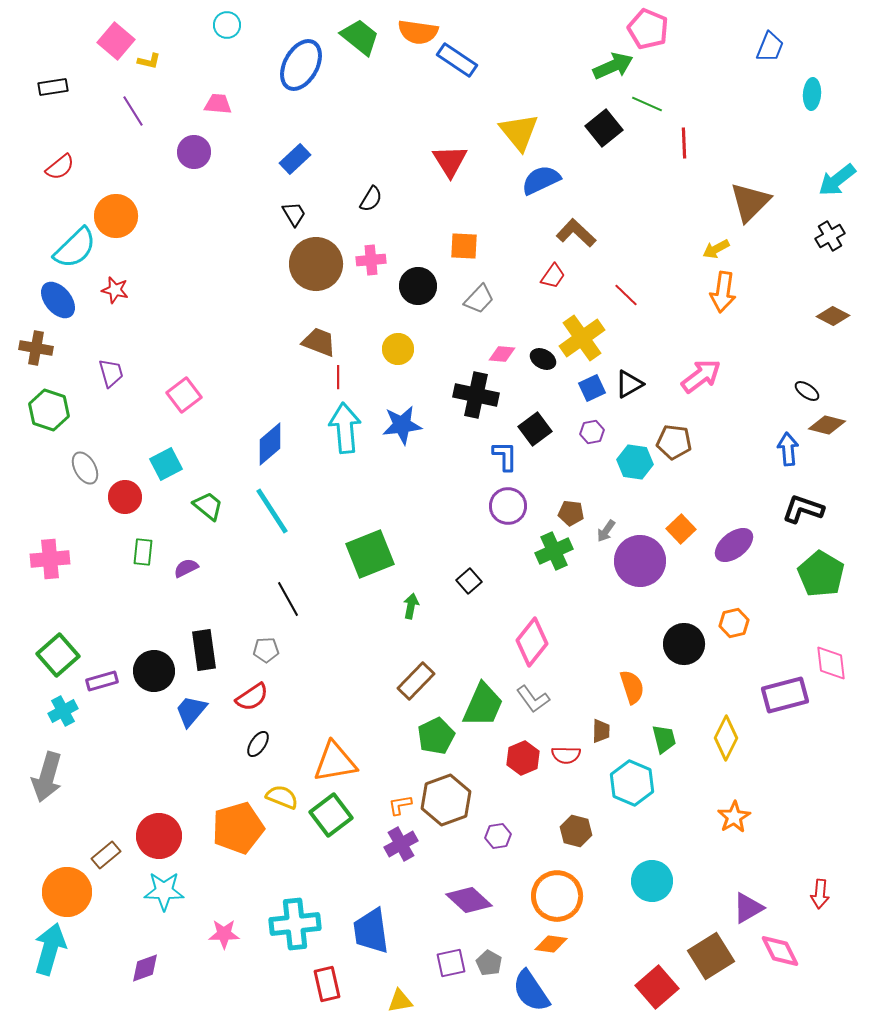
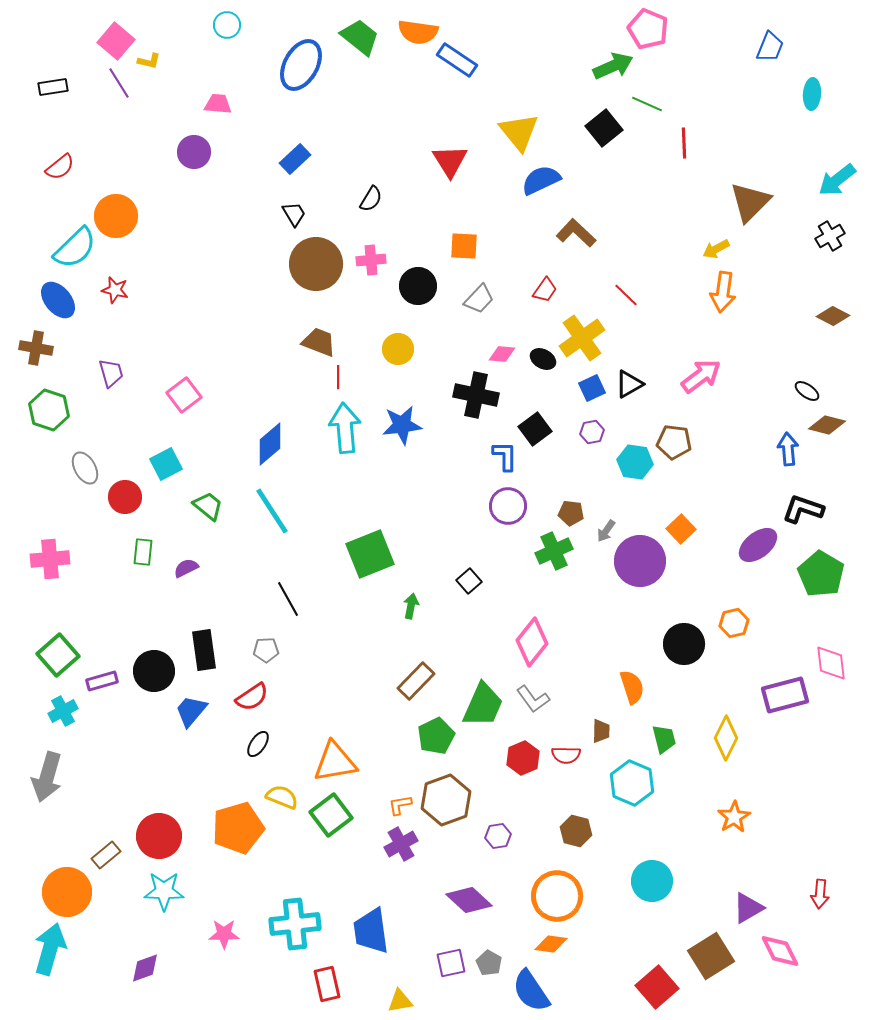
purple line at (133, 111): moved 14 px left, 28 px up
red trapezoid at (553, 276): moved 8 px left, 14 px down
purple ellipse at (734, 545): moved 24 px right
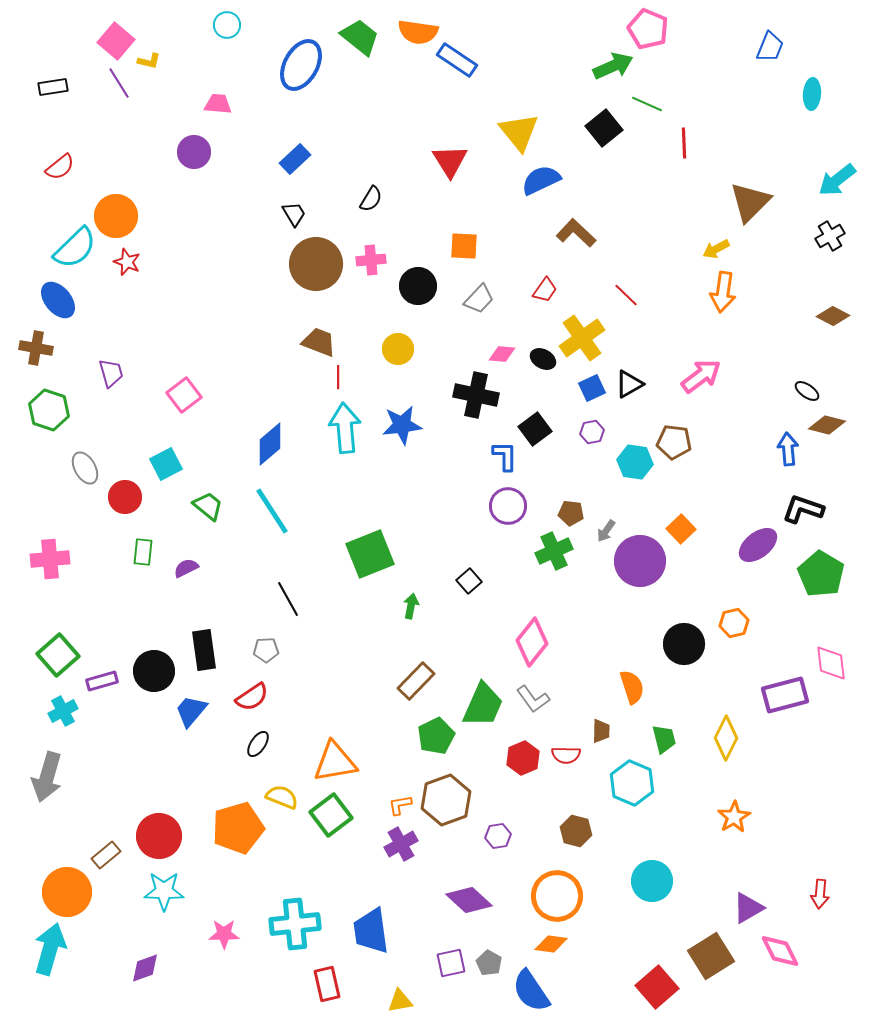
red star at (115, 290): moved 12 px right, 28 px up; rotated 8 degrees clockwise
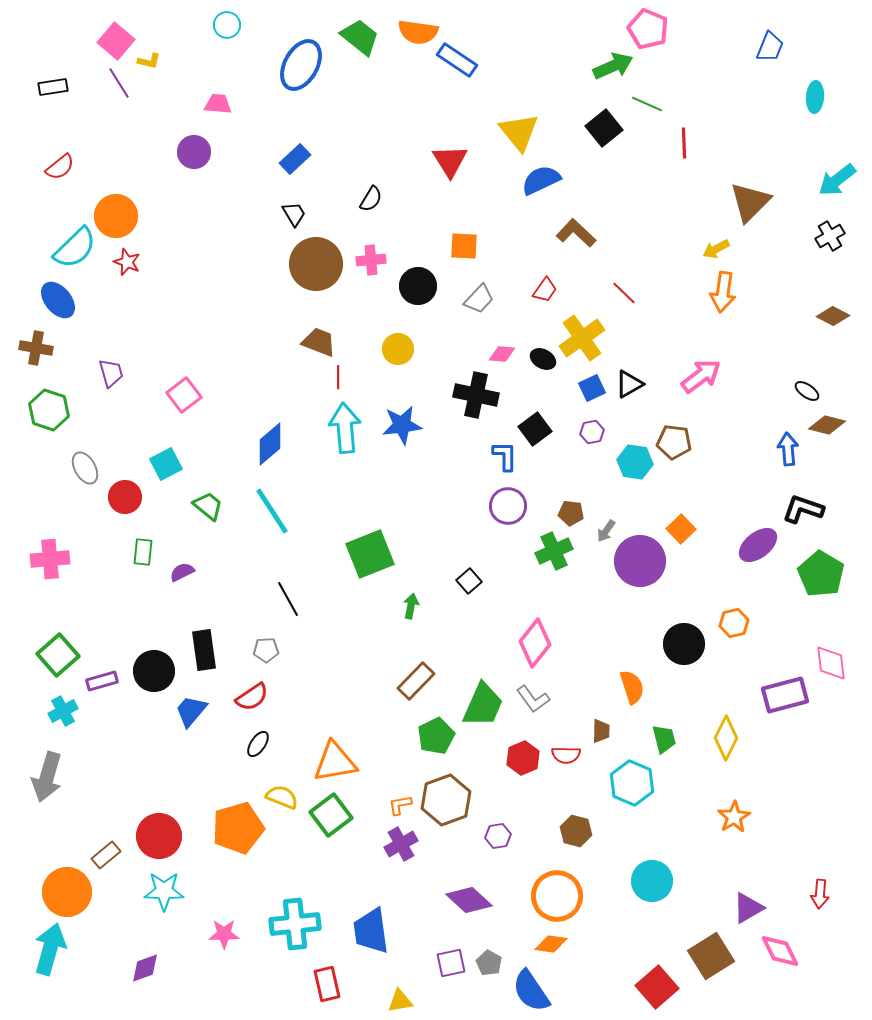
cyan ellipse at (812, 94): moved 3 px right, 3 px down
red line at (626, 295): moved 2 px left, 2 px up
purple semicircle at (186, 568): moved 4 px left, 4 px down
pink diamond at (532, 642): moved 3 px right, 1 px down
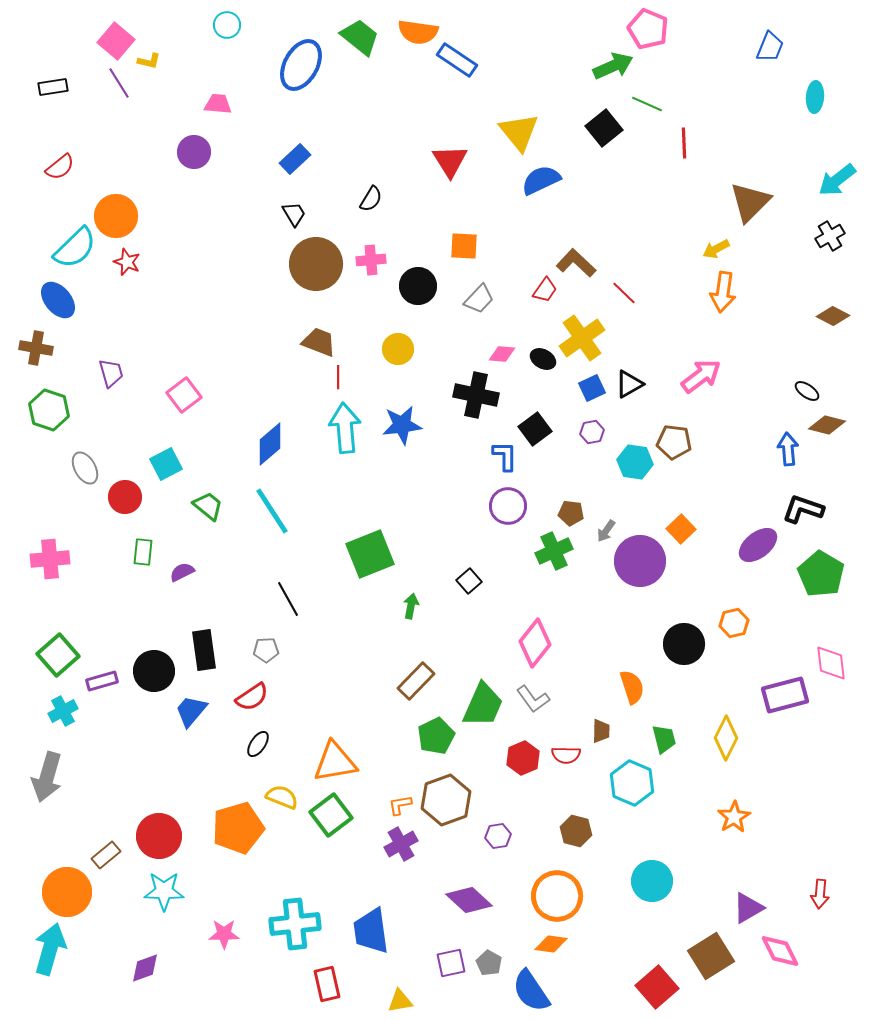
brown L-shape at (576, 233): moved 30 px down
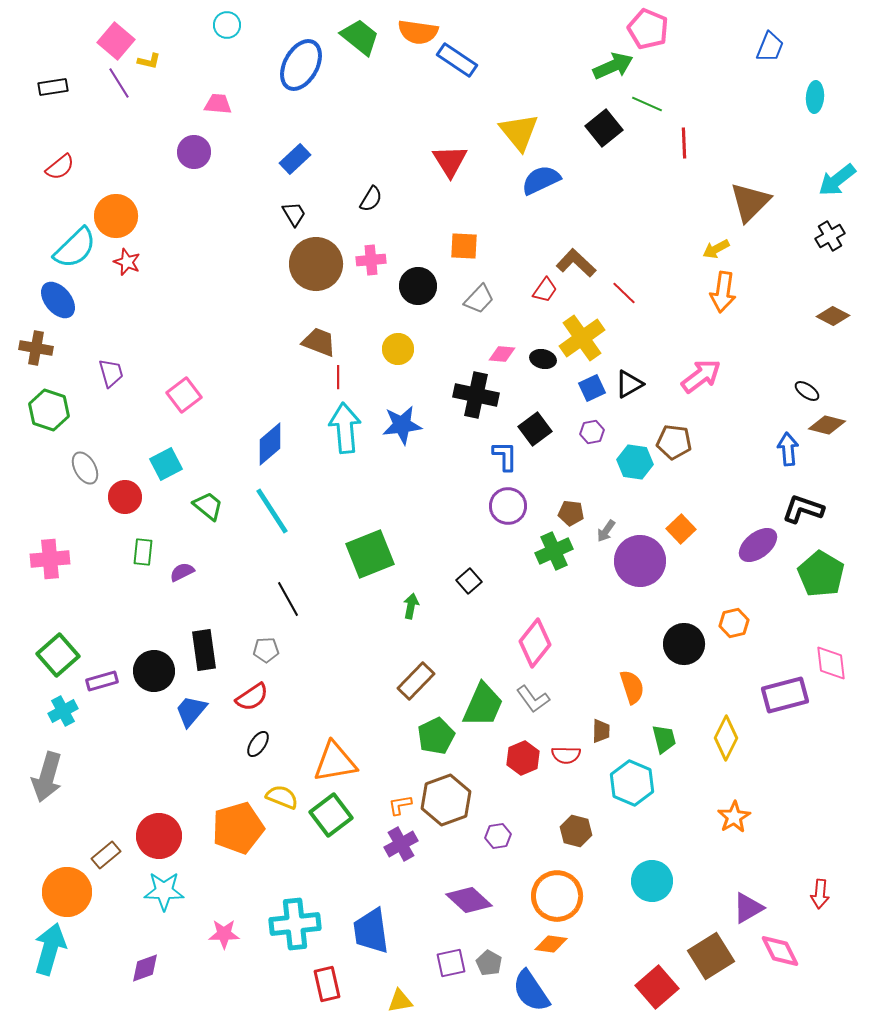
black ellipse at (543, 359): rotated 15 degrees counterclockwise
